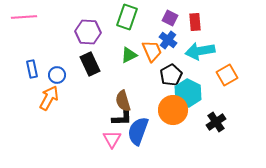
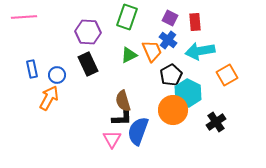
black rectangle: moved 2 px left
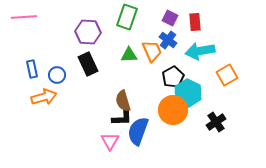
green triangle: rotated 24 degrees clockwise
black pentagon: moved 2 px right, 2 px down
orange arrow: moved 5 px left, 1 px up; rotated 45 degrees clockwise
pink triangle: moved 2 px left, 2 px down
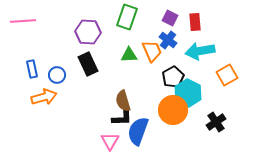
pink line: moved 1 px left, 4 px down
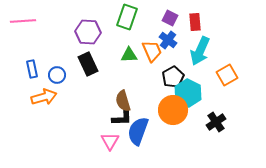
cyan arrow: rotated 56 degrees counterclockwise
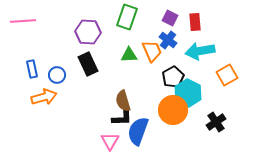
cyan arrow: rotated 56 degrees clockwise
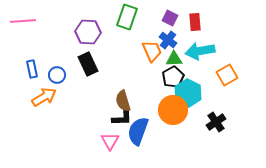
green triangle: moved 45 px right, 4 px down
orange arrow: rotated 15 degrees counterclockwise
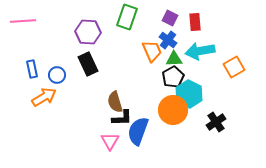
orange square: moved 7 px right, 8 px up
cyan hexagon: moved 1 px right, 1 px down
brown semicircle: moved 8 px left, 1 px down
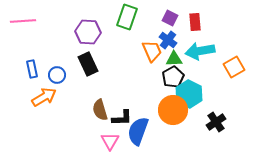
brown semicircle: moved 15 px left, 8 px down
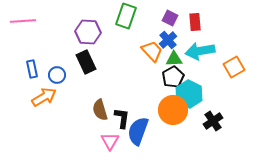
green rectangle: moved 1 px left, 1 px up
blue cross: rotated 12 degrees clockwise
orange trapezoid: rotated 20 degrees counterclockwise
black rectangle: moved 2 px left, 2 px up
black L-shape: rotated 80 degrees counterclockwise
black cross: moved 3 px left, 1 px up
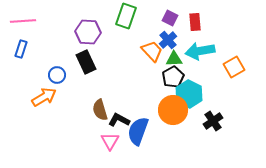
blue rectangle: moved 11 px left, 20 px up; rotated 30 degrees clockwise
black L-shape: moved 3 px left, 2 px down; rotated 70 degrees counterclockwise
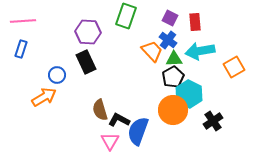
blue cross: rotated 12 degrees counterclockwise
